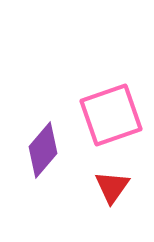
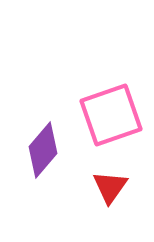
red triangle: moved 2 px left
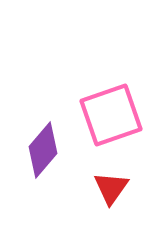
red triangle: moved 1 px right, 1 px down
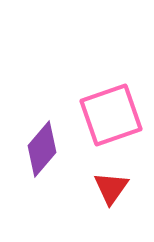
purple diamond: moved 1 px left, 1 px up
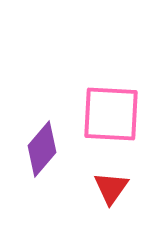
pink square: moved 1 px up; rotated 22 degrees clockwise
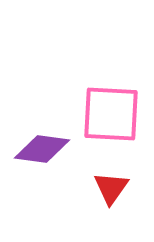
purple diamond: rotated 58 degrees clockwise
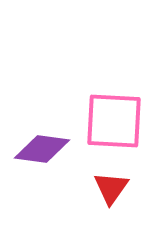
pink square: moved 3 px right, 7 px down
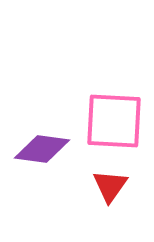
red triangle: moved 1 px left, 2 px up
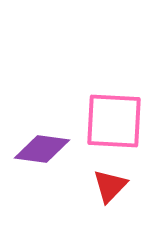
red triangle: rotated 9 degrees clockwise
